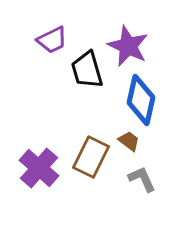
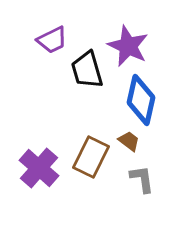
gray L-shape: rotated 16 degrees clockwise
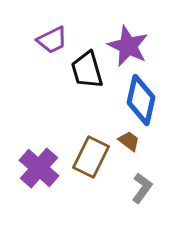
gray L-shape: moved 9 px down; rotated 44 degrees clockwise
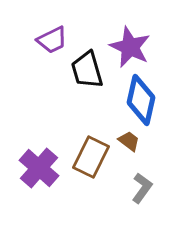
purple star: moved 2 px right, 1 px down
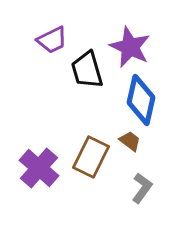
brown trapezoid: moved 1 px right
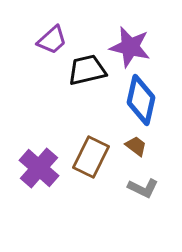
purple trapezoid: rotated 16 degrees counterclockwise
purple star: rotated 12 degrees counterclockwise
black trapezoid: rotated 93 degrees clockwise
brown trapezoid: moved 6 px right, 5 px down
gray L-shape: moved 1 px right; rotated 80 degrees clockwise
